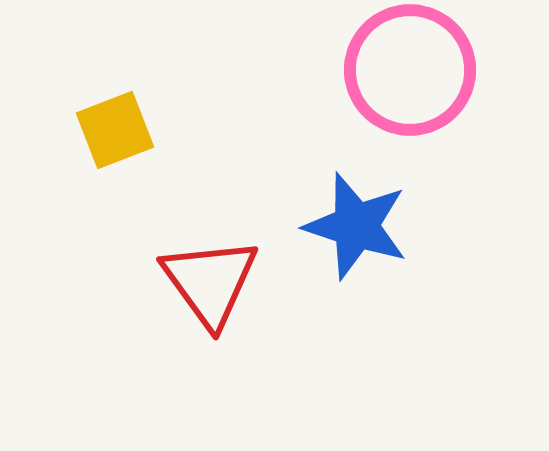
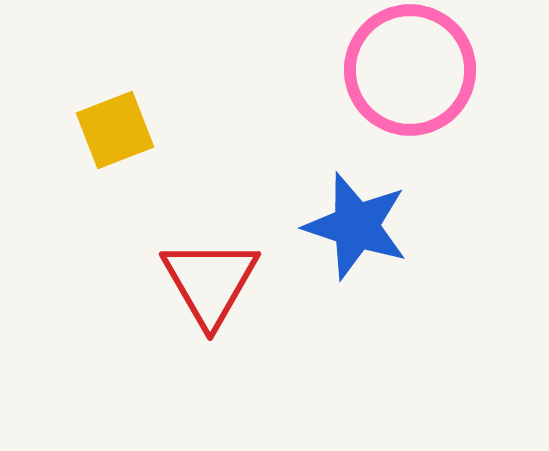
red triangle: rotated 6 degrees clockwise
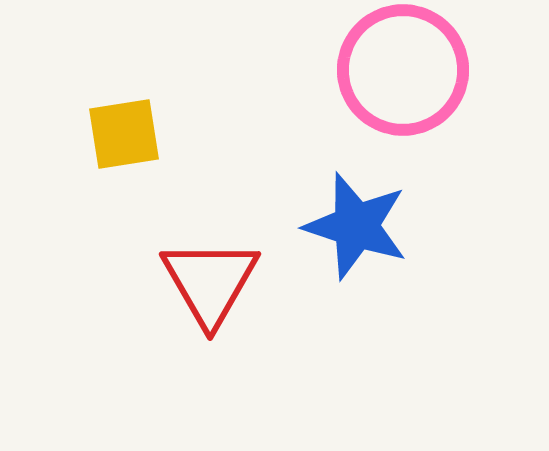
pink circle: moved 7 px left
yellow square: moved 9 px right, 4 px down; rotated 12 degrees clockwise
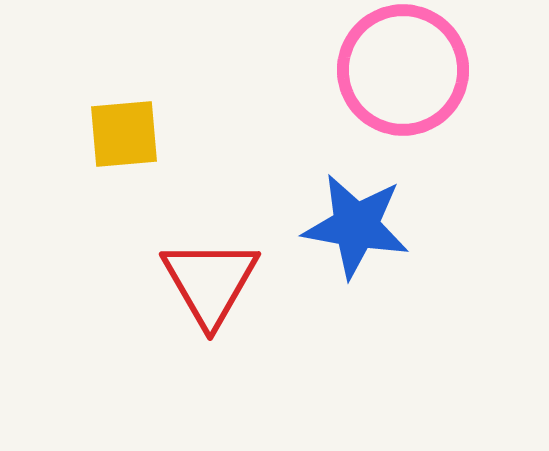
yellow square: rotated 4 degrees clockwise
blue star: rotated 8 degrees counterclockwise
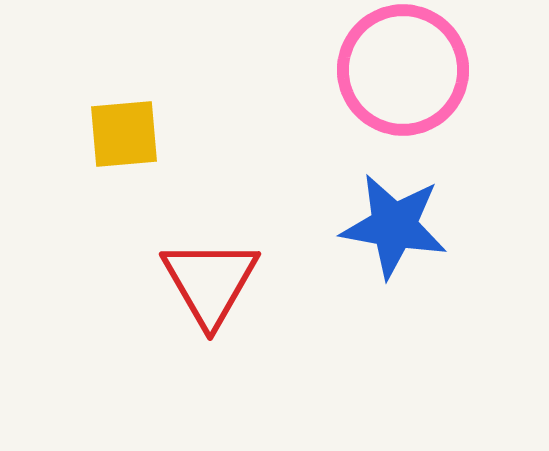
blue star: moved 38 px right
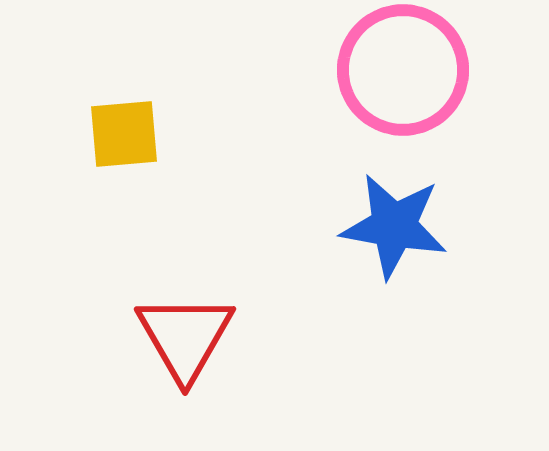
red triangle: moved 25 px left, 55 px down
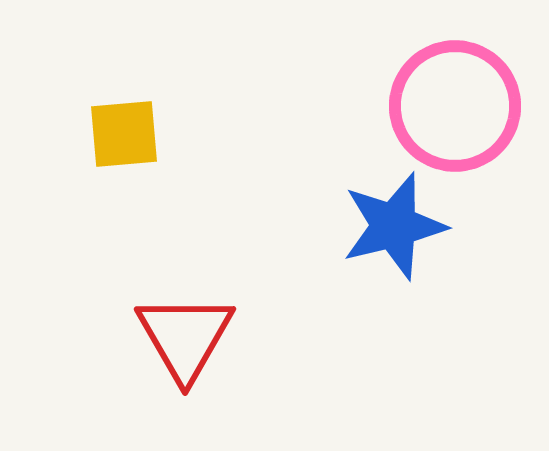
pink circle: moved 52 px right, 36 px down
blue star: rotated 24 degrees counterclockwise
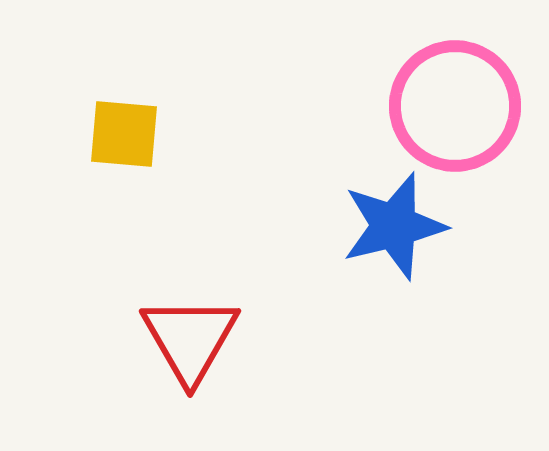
yellow square: rotated 10 degrees clockwise
red triangle: moved 5 px right, 2 px down
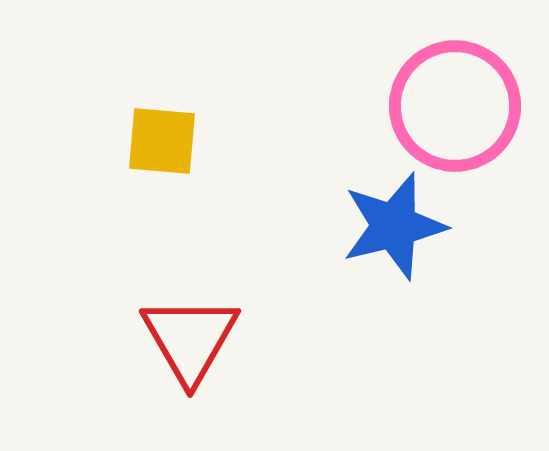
yellow square: moved 38 px right, 7 px down
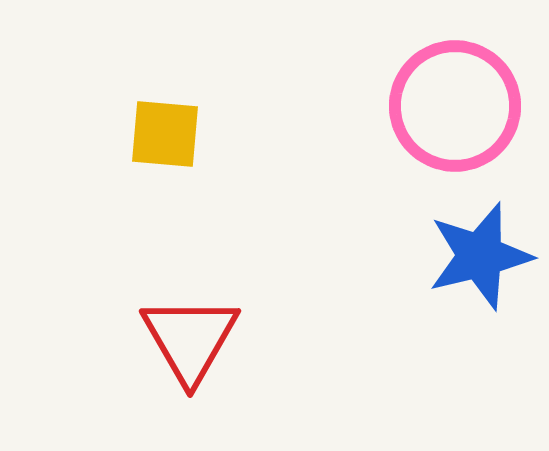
yellow square: moved 3 px right, 7 px up
blue star: moved 86 px right, 30 px down
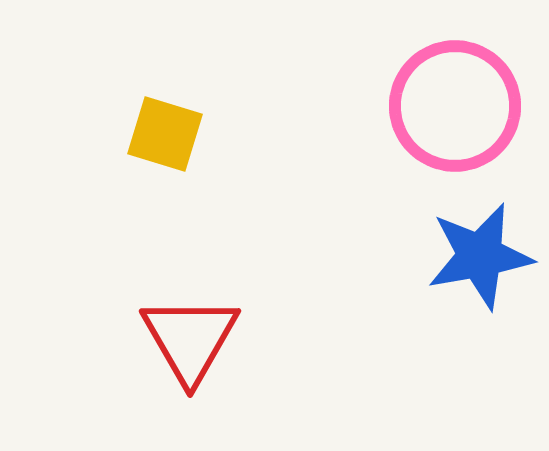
yellow square: rotated 12 degrees clockwise
blue star: rotated 4 degrees clockwise
